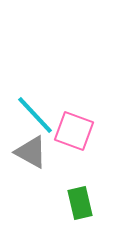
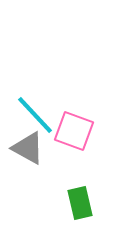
gray triangle: moved 3 px left, 4 px up
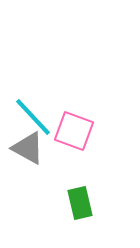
cyan line: moved 2 px left, 2 px down
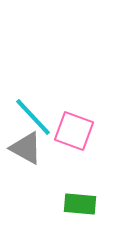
gray triangle: moved 2 px left
green rectangle: moved 1 px down; rotated 72 degrees counterclockwise
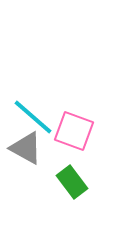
cyan line: rotated 6 degrees counterclockwise
green rectangle: moved 8 px left, 22 px up; rotated 48 degrees clockwise
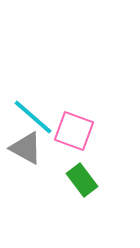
green rectangle: moved 10 px right, 2 px up
